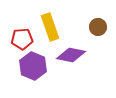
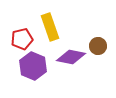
brown circle: moved 19 px down
red pentagon: rotated 10 degrees counterclockwise
purple diamond: moved 2 px down
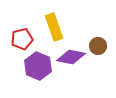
yellow rectangle: moved 4 px right
purple hexagon: moved 5 px right
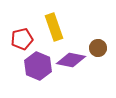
brown circle: moved 2 px down
purple diamond: moved 3 px down
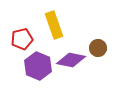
yellow rectangle: moved 2 px up
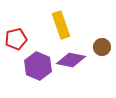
yellow rectangle: moved 7 px right
red pentagon: moved 6 px left
brown circle: moved 4 px right, 1 px up
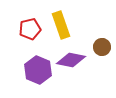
red pentagon: moved 14 px right, 10 px up
purple hexagon: moved 4 px down
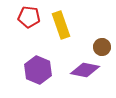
red pentagon: moved 1 px left, 12 px up; rotated 20 degrees clockwise
purple diamond: moved 14 px right, 10 px down
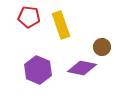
purple diamond: moved 3 px left, 2 px up
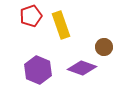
red pentagon: moved 2 px right, 1 px up; rotated 25 degrees counterclockwise
brown circle: moved 2 px right
purple diamond: rotated 8 degrees clockwise
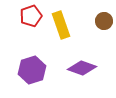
brown circle: moved 26 px up
purple hexagon: moved 6 px left; rotated 20 degrees clockwise
